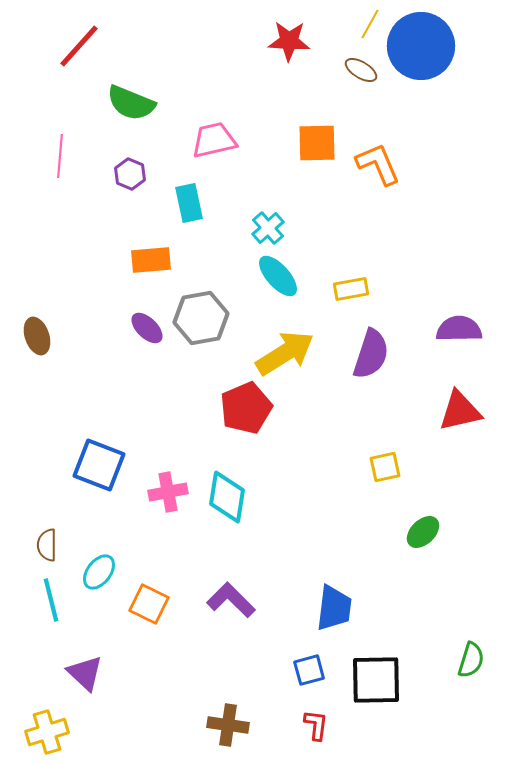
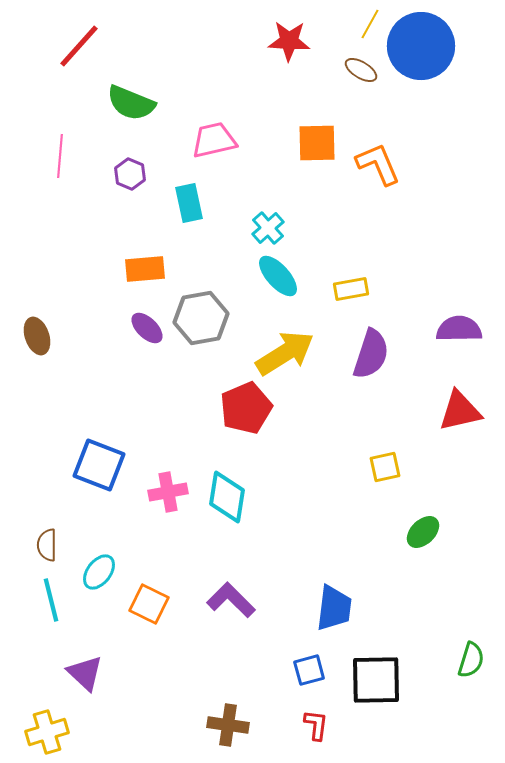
orange rectangle at (151, 260): moved 6 px left, 9 px down
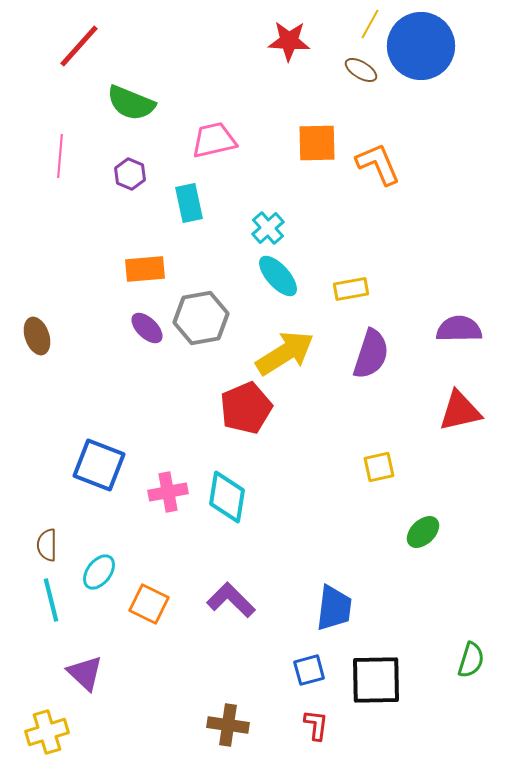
yellow square at (385, 467): moved 6 px left
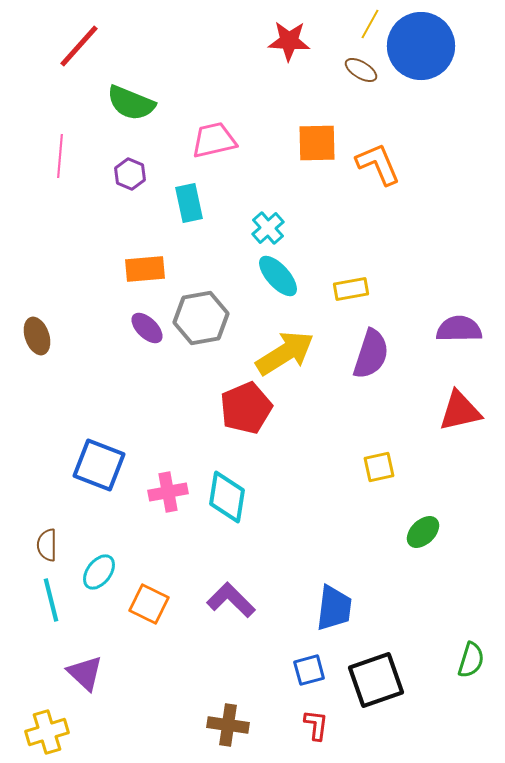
black square at (376, 680): rotated 18 degrees counterclockwise
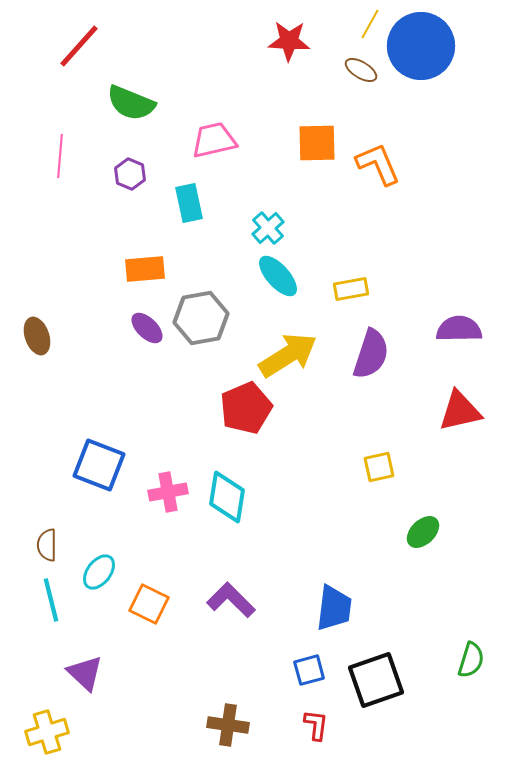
yellow arrow at (285, 353): moved 3 px right, 2 px down
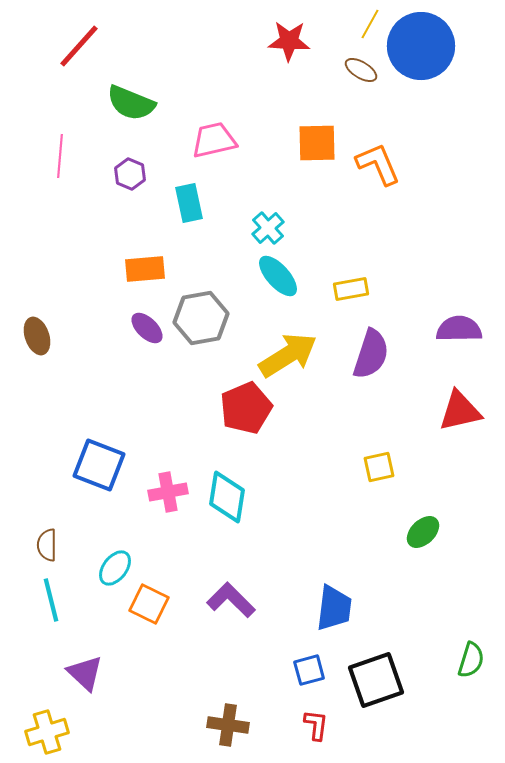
cyan ellipse at (99, 572): moved 16 px right, 4 px up
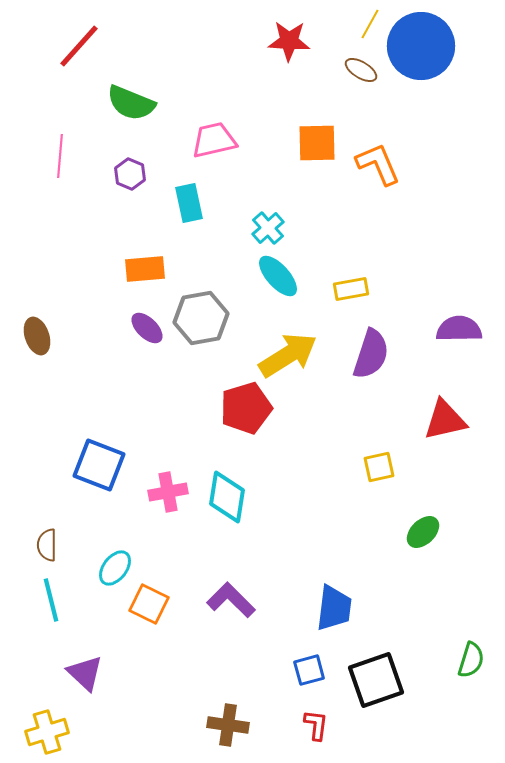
red pentagon at (246, 408): rotated 6 degrees clockwise
red triangle at (460, 411): moved 15 px left, 9 px down
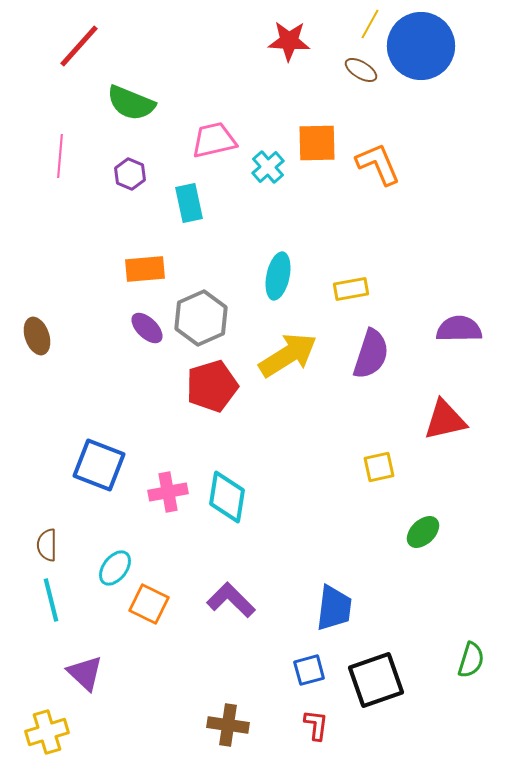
cyan cross at (268, 228): moved 61 px up
cyan ellipse at (278, 276): rotated 54 degrees clockwise
gray hexagon at (201, 318): rotated 14 degrees counterclockwise
red pentagon at (246, 408): moved 34 px left, 22 px up
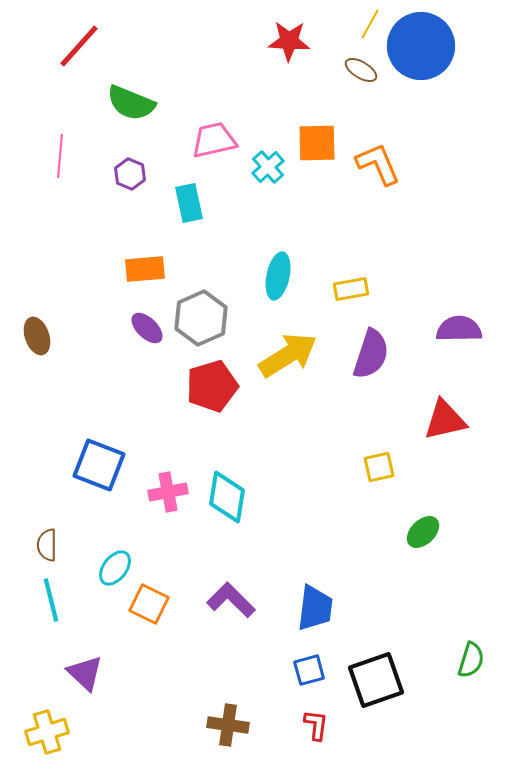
blue trapezoid at (334, 608): moved 19 px left
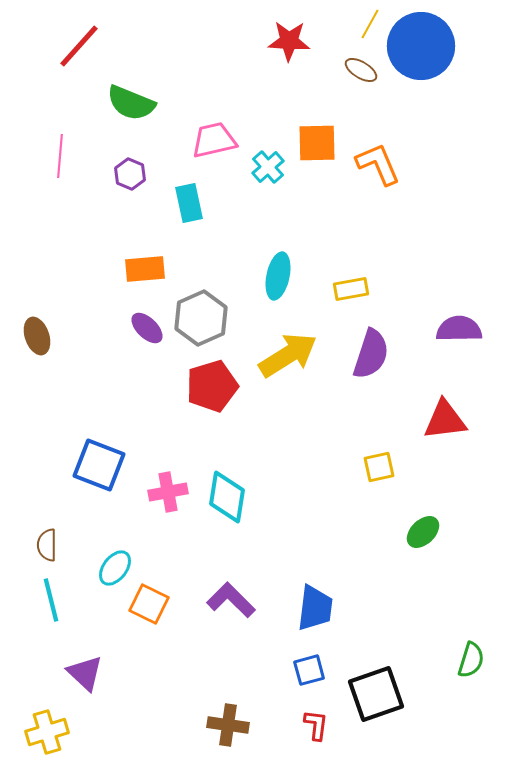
red triangle at (445, 420): rotated 6 degrees clockwise
black square at (376, 680): moved 14 px down
